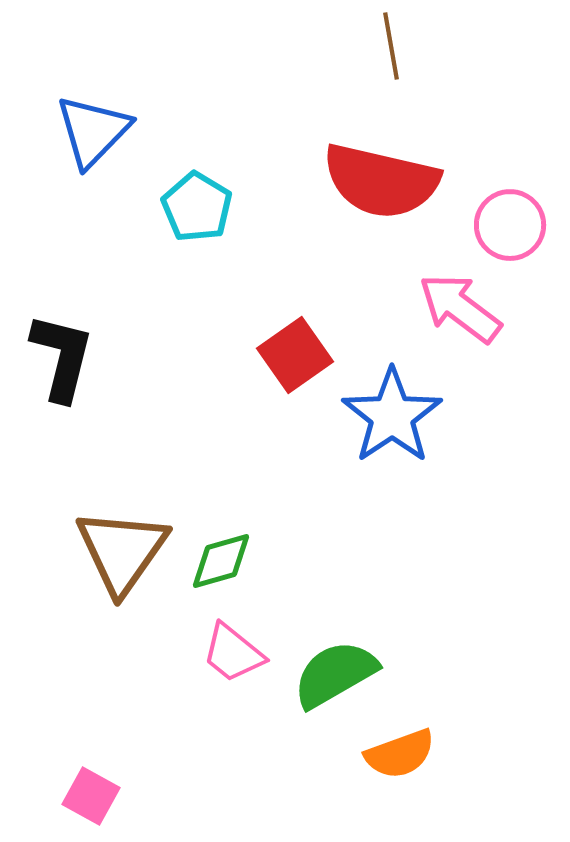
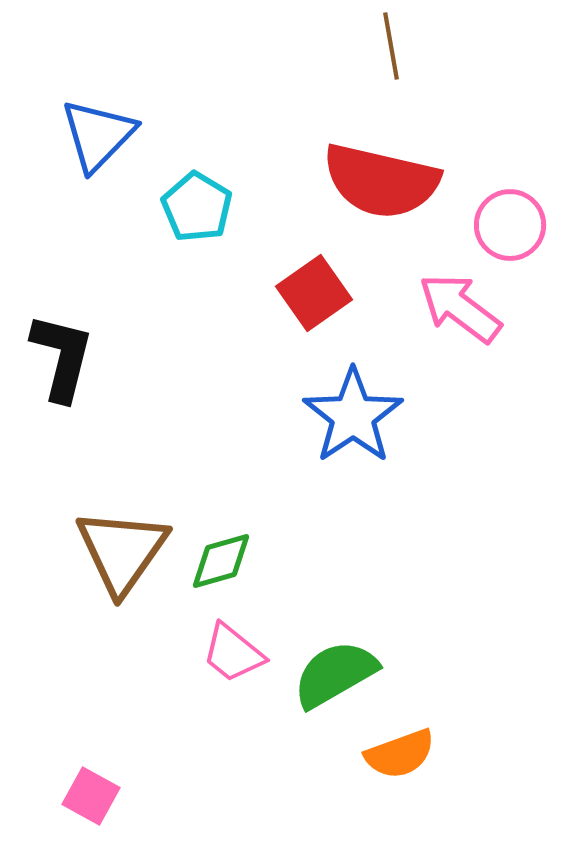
blue triangle: moved 5 px right, 4 px down
red square: moved 19 px right, 62 px up
blue star: moved 39 px left
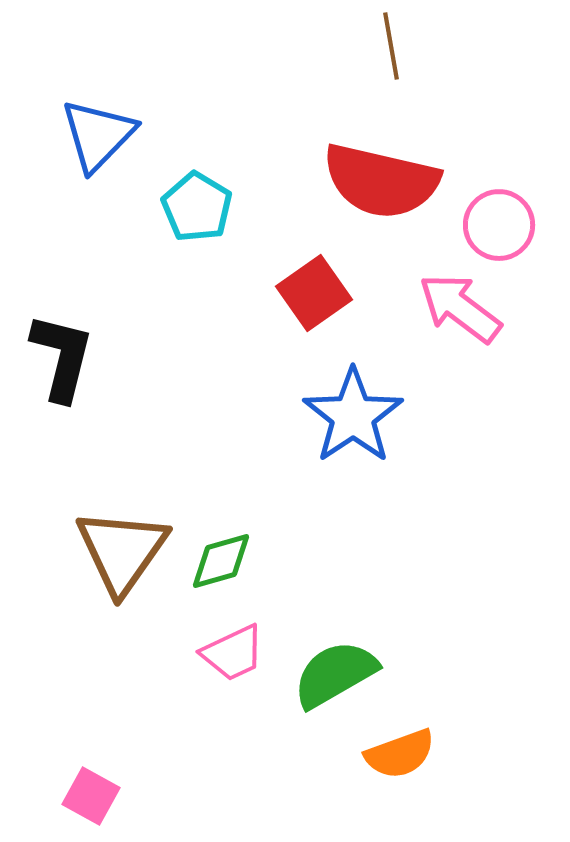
pink circle: moved 11 px left
pink trapezoid: rotated 64 degrees counterclockwise
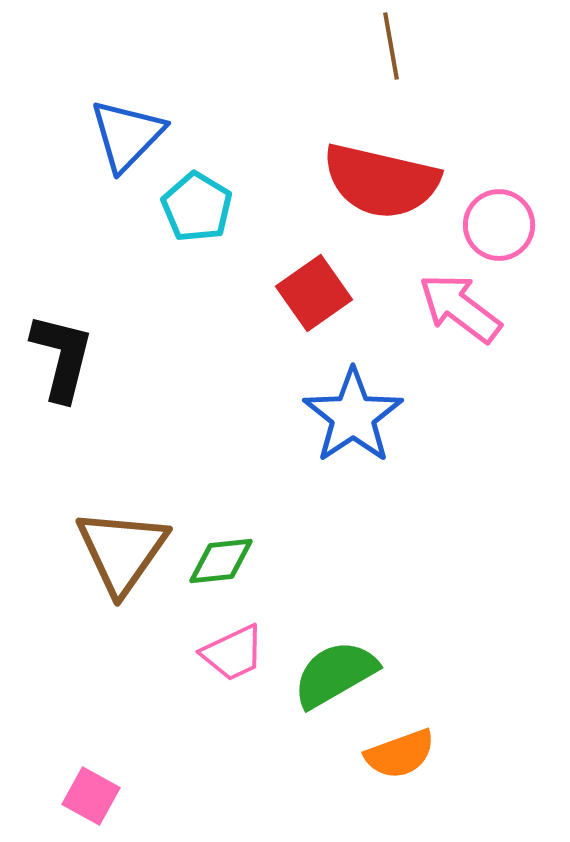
blue triangle: moved 29 px right
green diamond: rotated 10 degrees clockwise
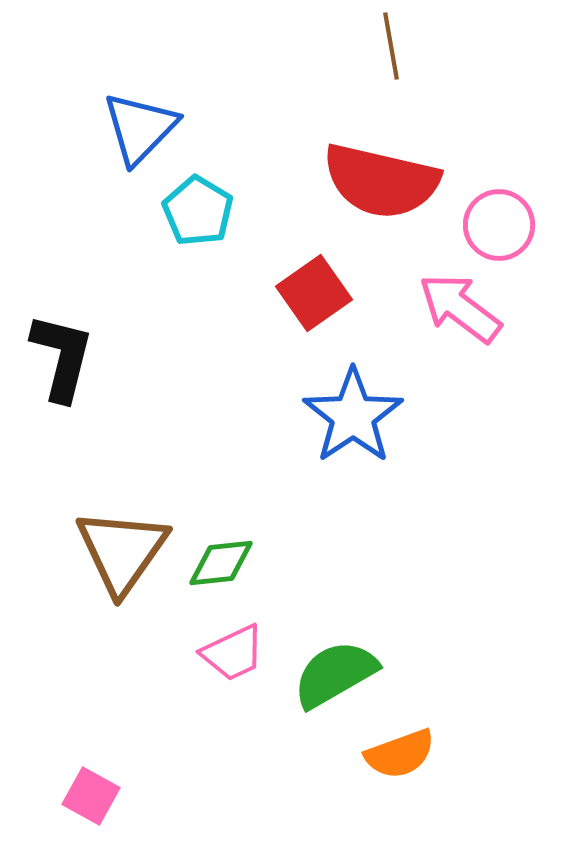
blue triangle: moved 13 px right, 7 px up
cyan pentagon: moved 1 px right, 4 px down
green diamond: moved 2 px down
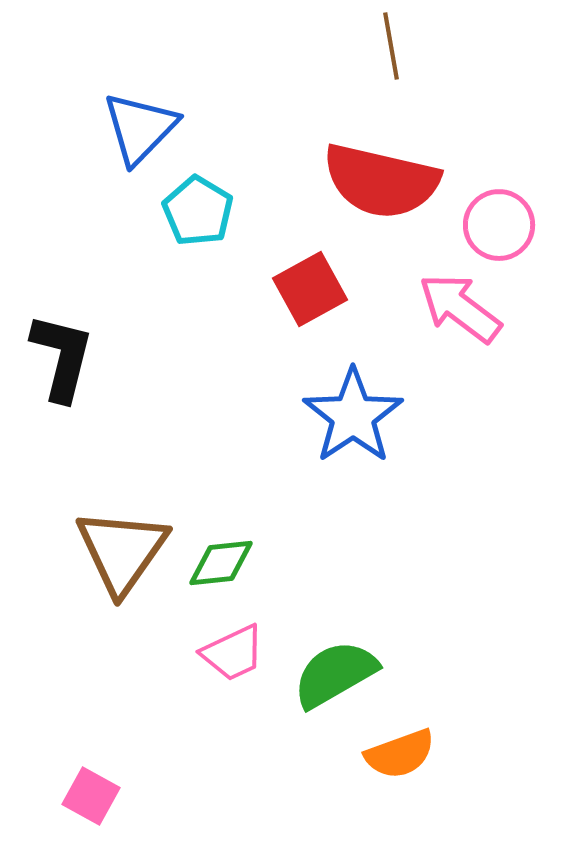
red square: moved 4 px left, 4 px up; rotated 6 degrees clockwise
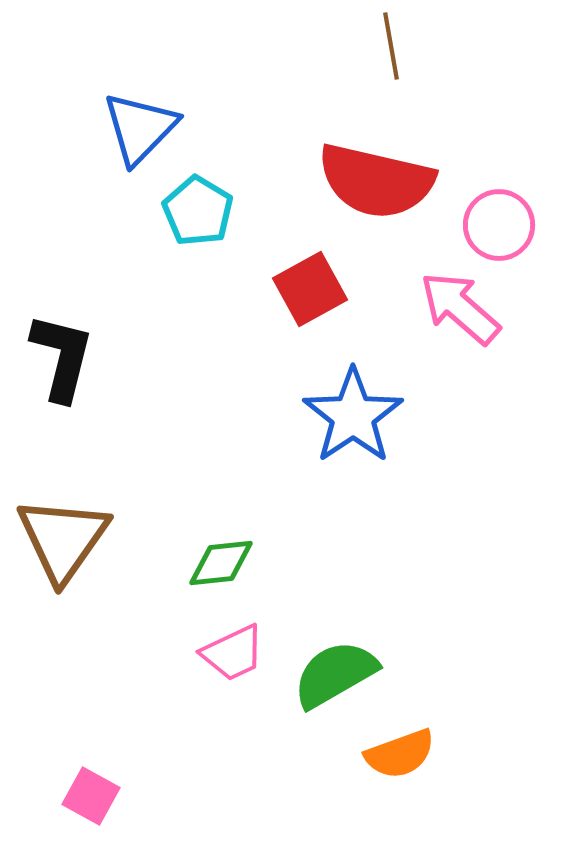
red semicircle: moved 5 px left
pink arrow: rotated 4 degrees clockwise
brown triangle: moved 59 px left, 12 px up
